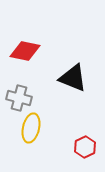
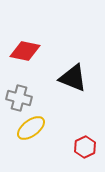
yellow ellipse: rotated 40 degrees clockwise
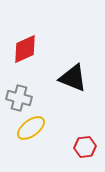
red diamond: moved 2 px up; rotated 36 degrees counterclockwise
red hexagon: rotated 20 degrees clockwise
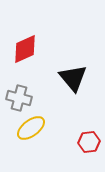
black triangle: rotated 28 degrees clockwise
red hexagon: moved 4 px right, 5 px up
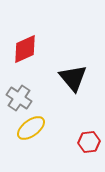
gray cross: rotated 20 degrees clockwise
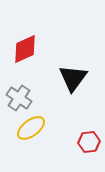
black triangle: rotated 16 degrees clockwise
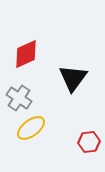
red diamond: moved 1 px right, 5 px down
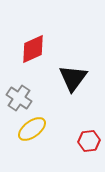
red diamond: moved 7 px right, 5 px up
yellow ellipse: moved 1 px right, 1 px down
red hexagon: moved 1 px up
